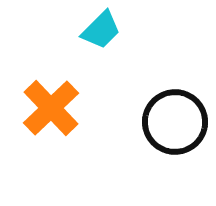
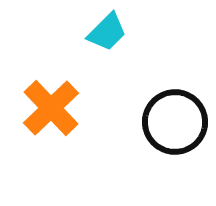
cyan trapezoid: moved 6 px right, 2 px down
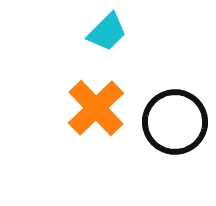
orange cross: moved 45 px right
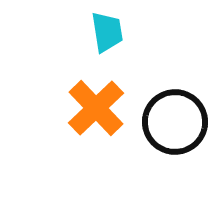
cyan trapezoid: rotated 54 degrees counterclockwise
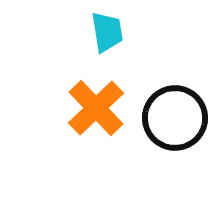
black circle: moved 4 px up
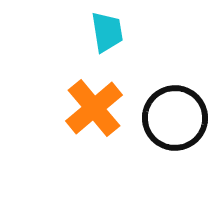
orange cross: moved 2 px left; rotated 4 degrees clockwise
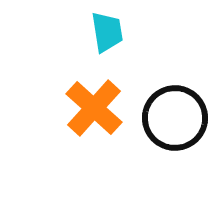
orange cross: rotated 8 degrees counterclockwise
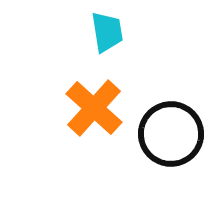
black circle: moved 4 px left, 16 px down
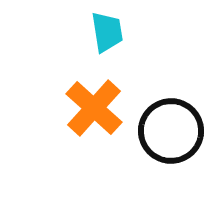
black circle: moved 3 px up
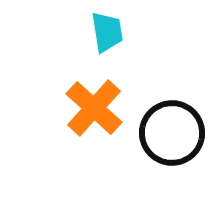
black circle: moved 1 px right, 2 px down
